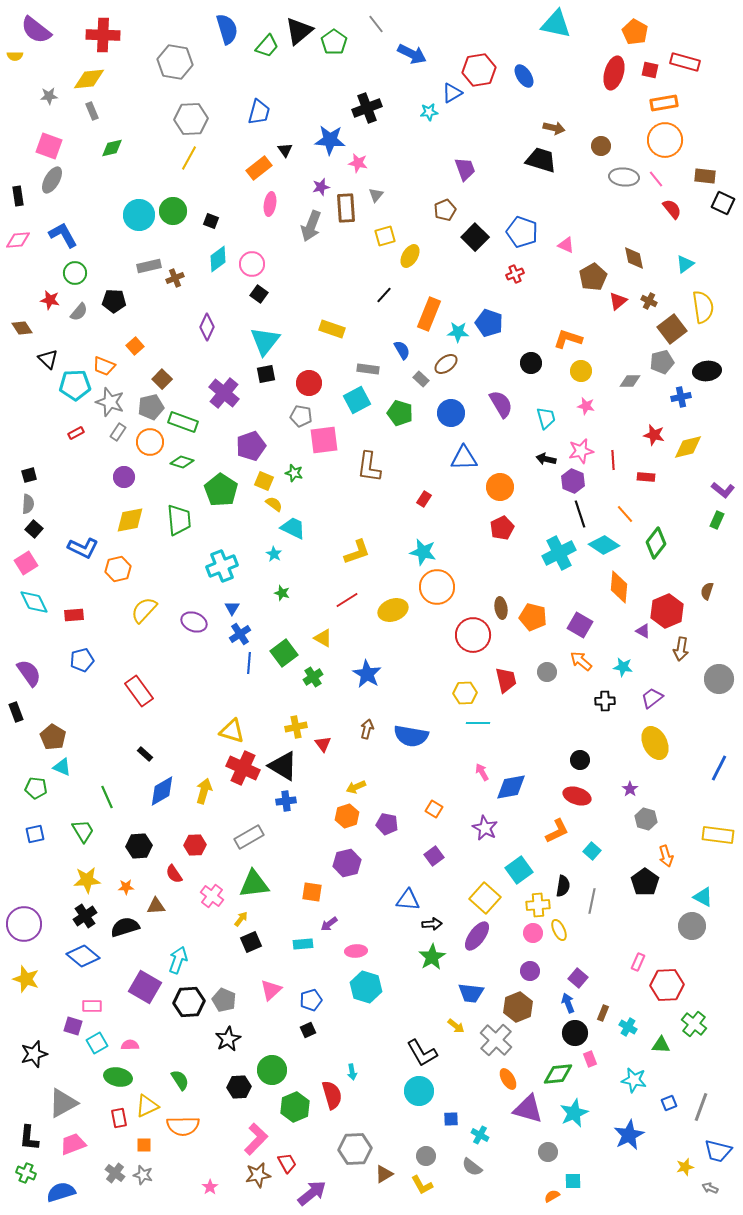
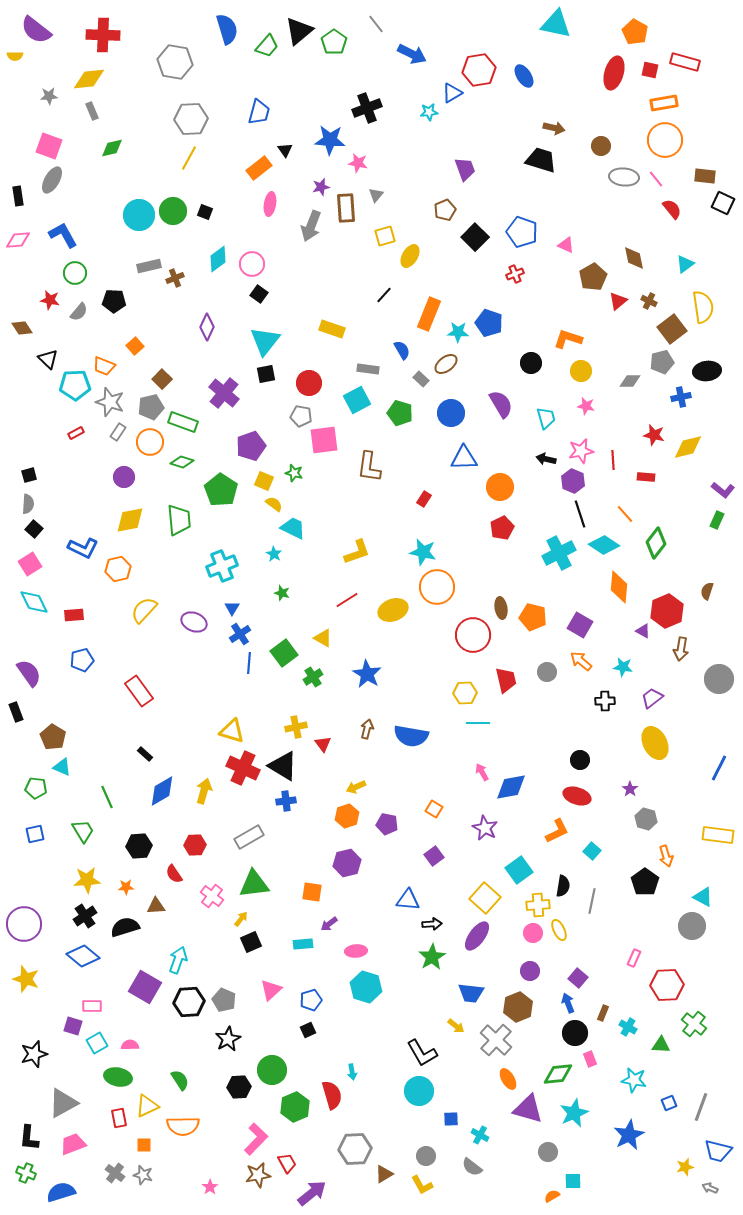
black square at (211, 221): moved 6 px left, 9 px up
pink square at (26, 563): moved 4 px right, 1 px down
pink rectangle at (638, 962): moved 4 px left, 4 px up
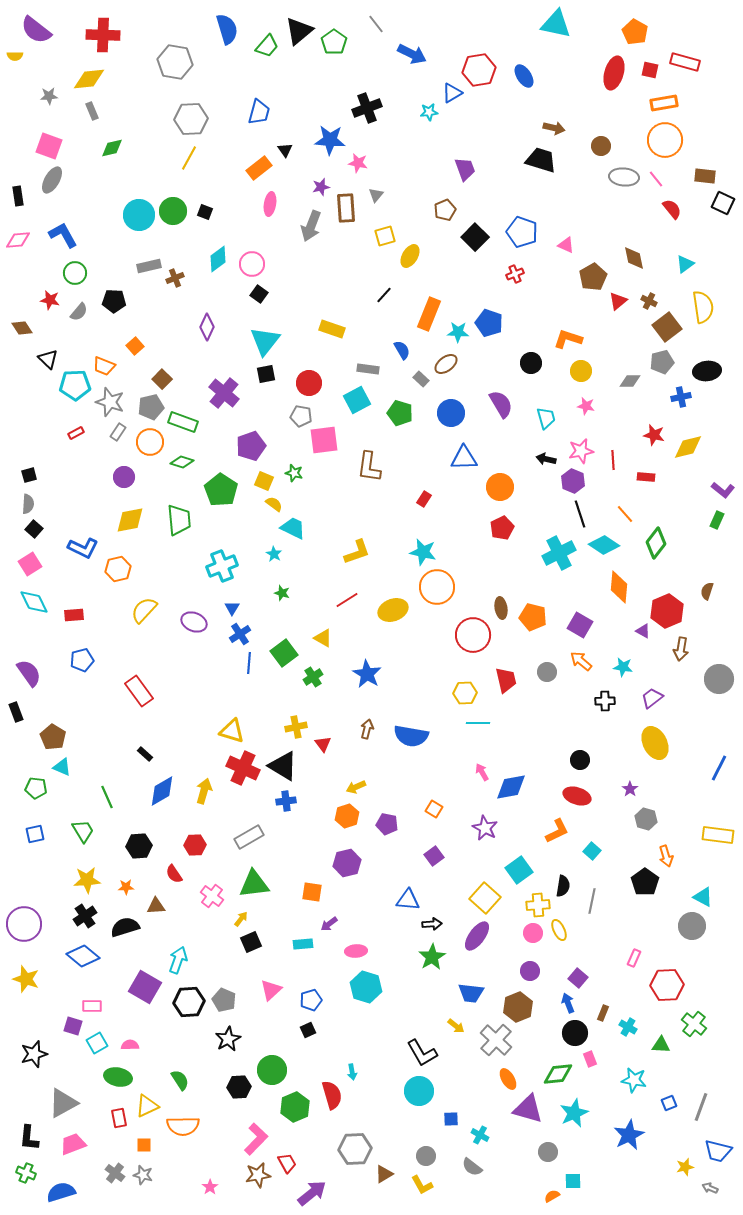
brown square at (672, 329): moved 5 px left, 2 px up
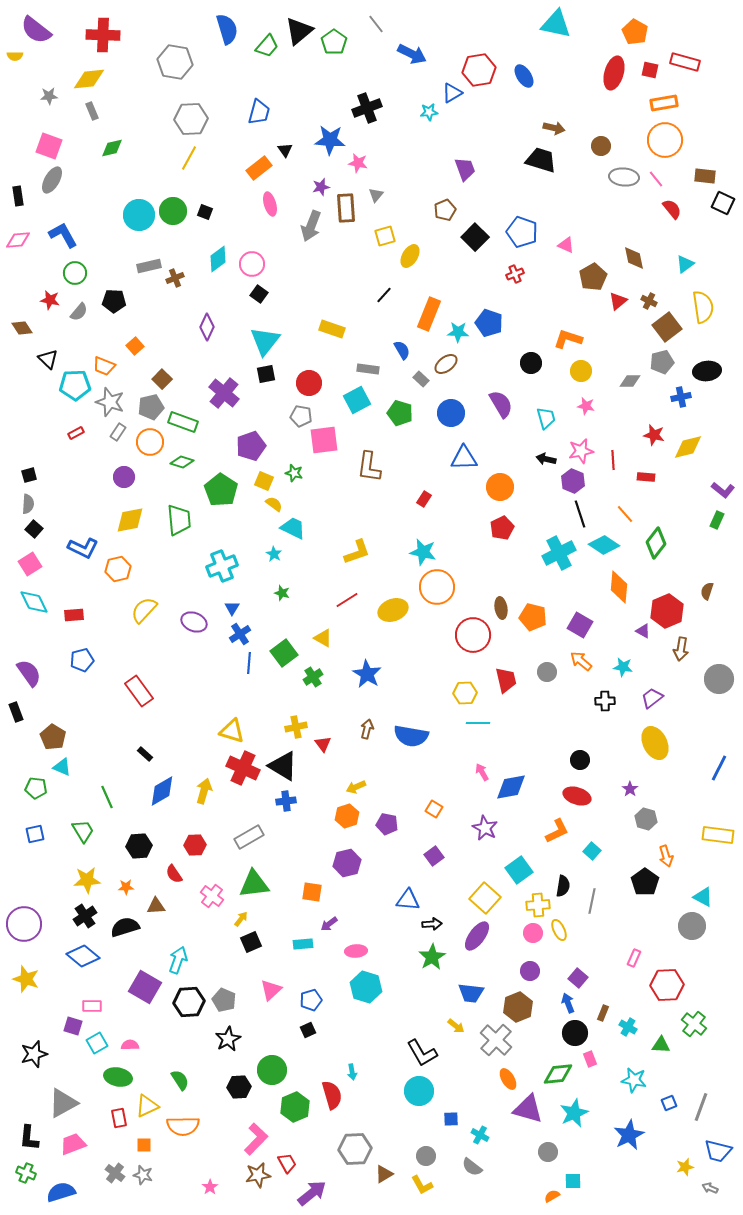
pink ellipse at (270, 204): rotated 25 degrees counterclockwise
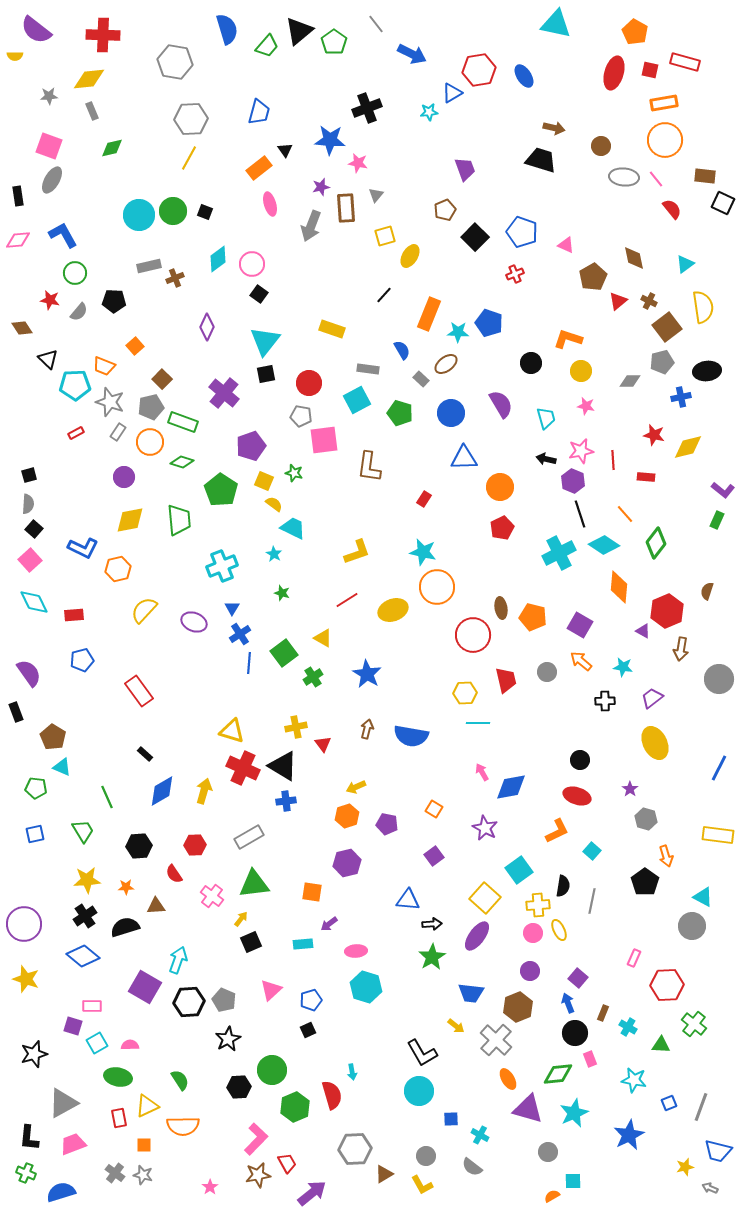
pink square at (30, 564): moved 4 px up; rotated 10 degrees counterclockwise
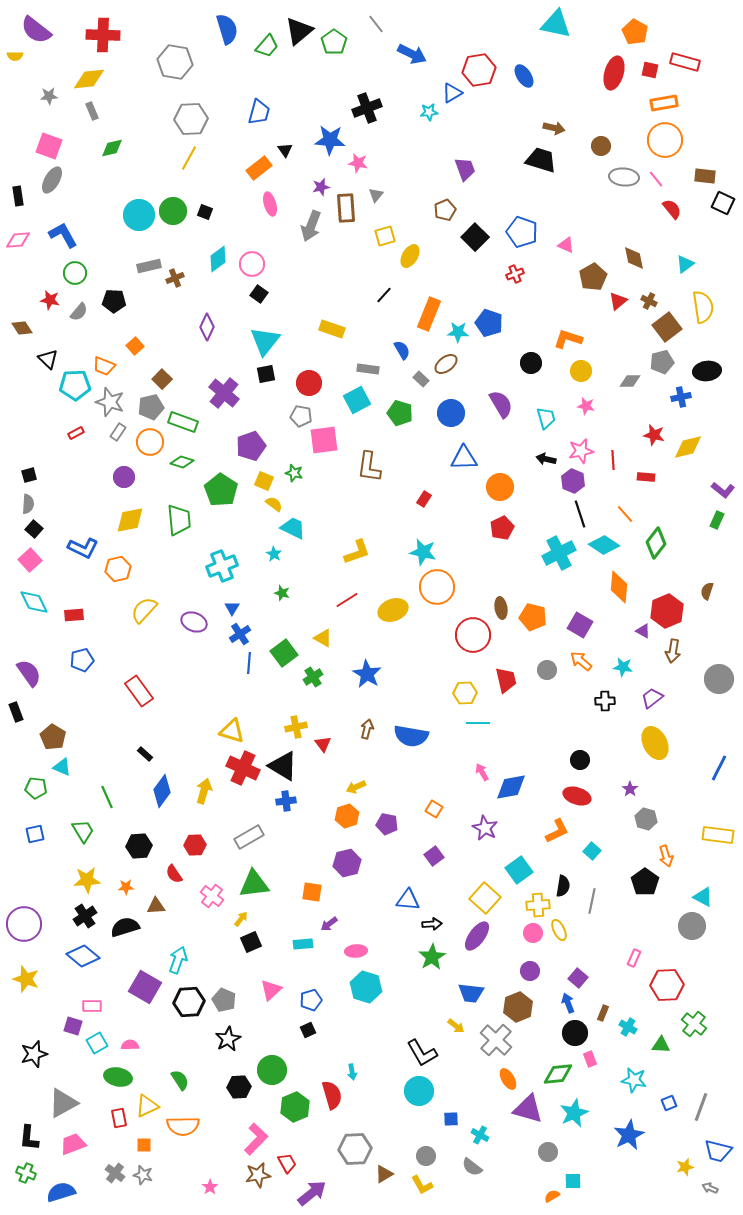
brown arrow at (681, 649): moved 8 px left, 2 px down
gray circle at (547, 672): moved 2 px up
blue diamond at (162, 791): rotated 24 degrees counterclockwise
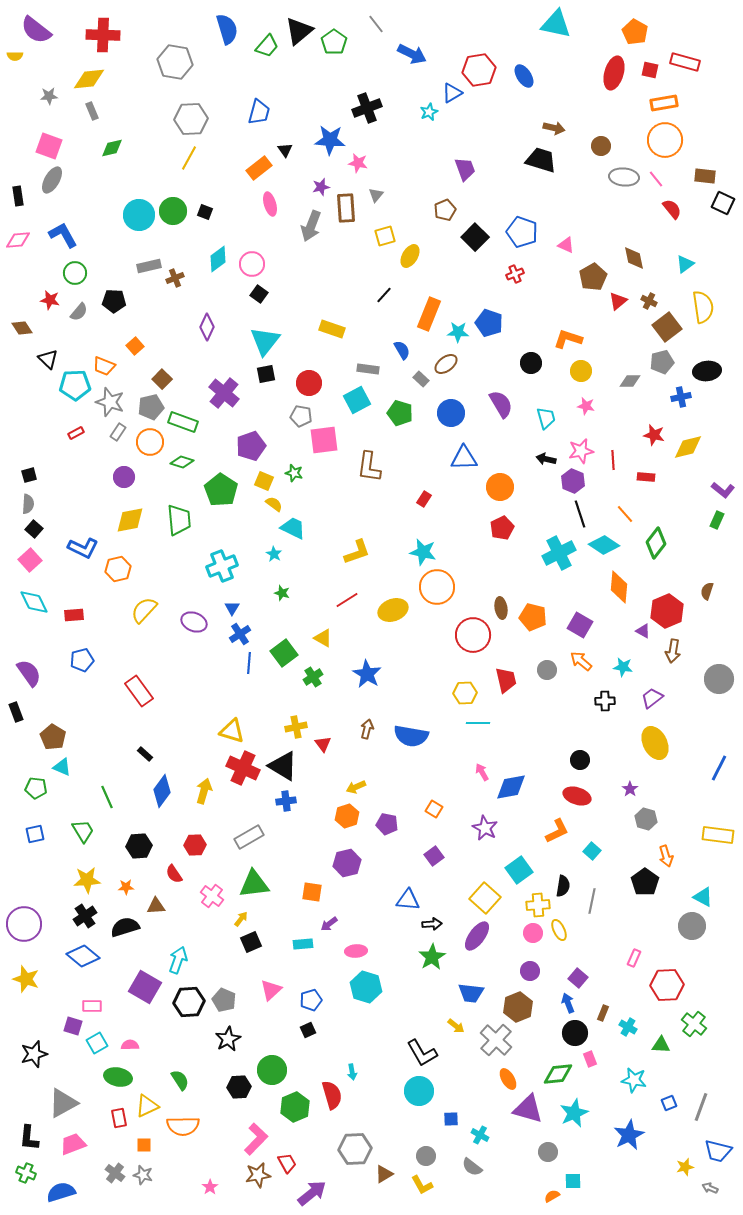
cyan star at (429, 112): rotated 18 degrees counterclockwise
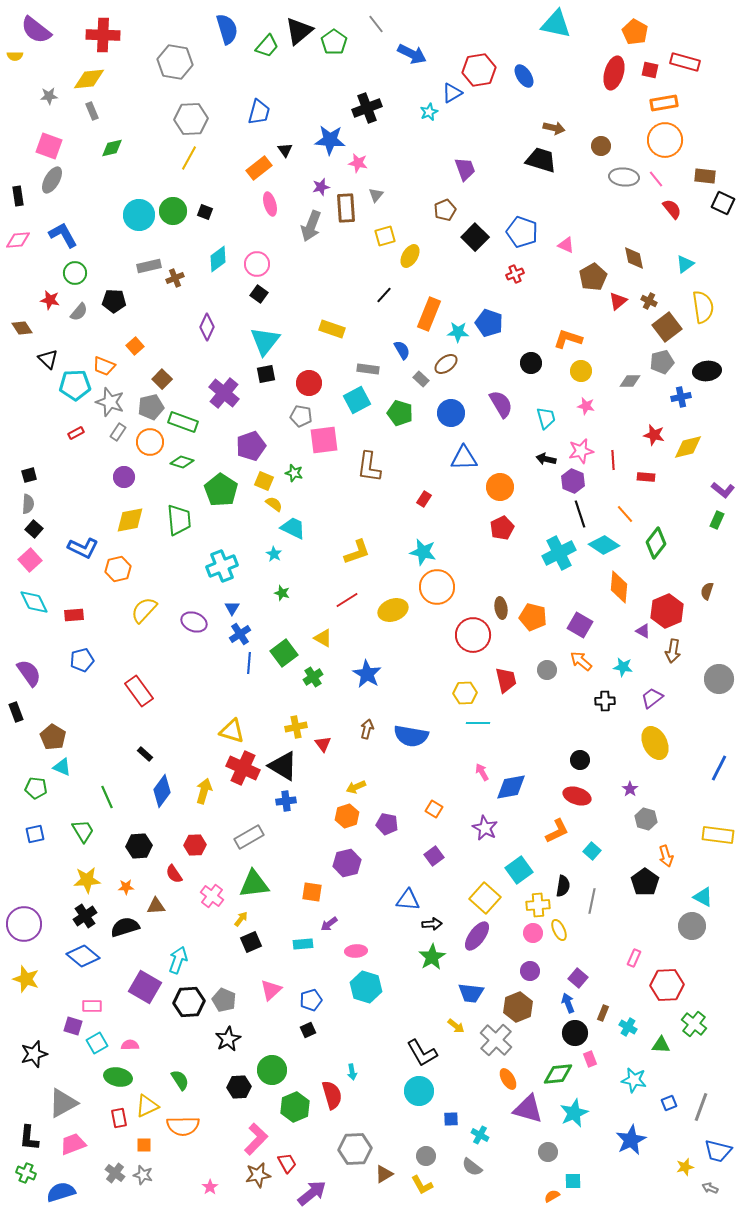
pink circle at (252, 264): moved 5 px right
blue star at (629, 1135): moved 2 px right, 5 px down
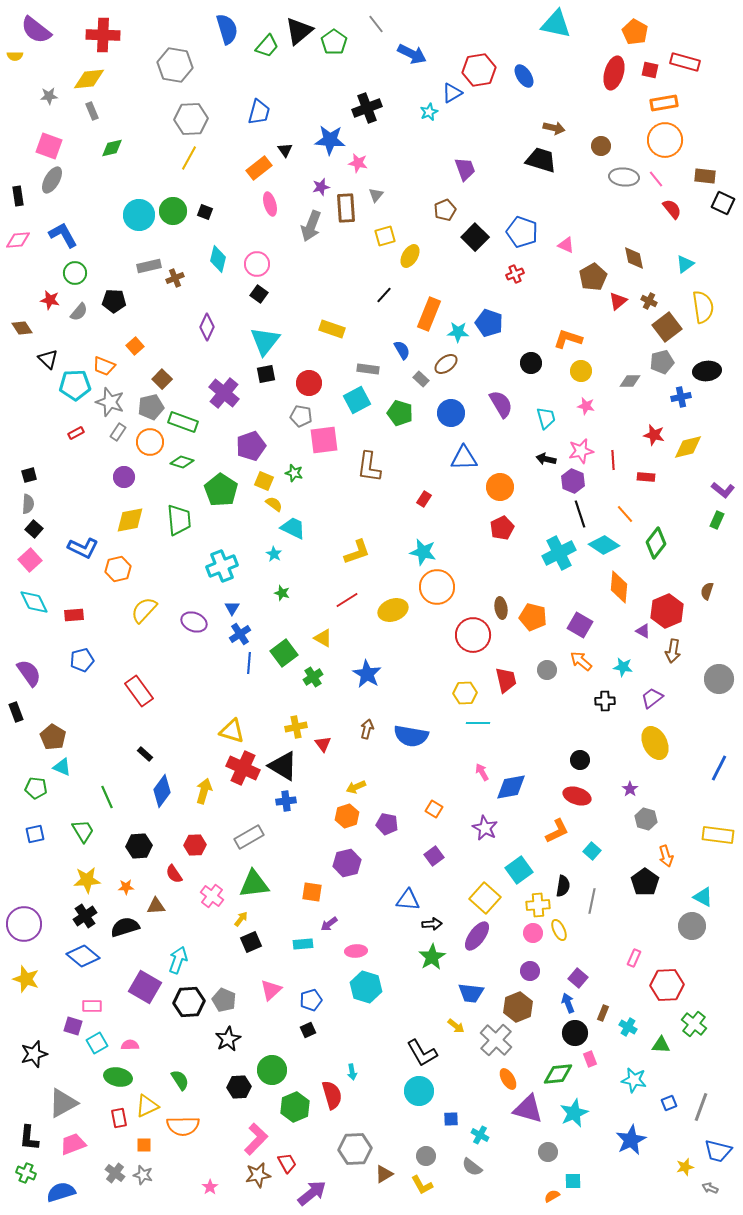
gray hexagon at (175, 62): moved 3 px down
cyan diamond at (218, 259): rotated 40 degrees counterclockwise
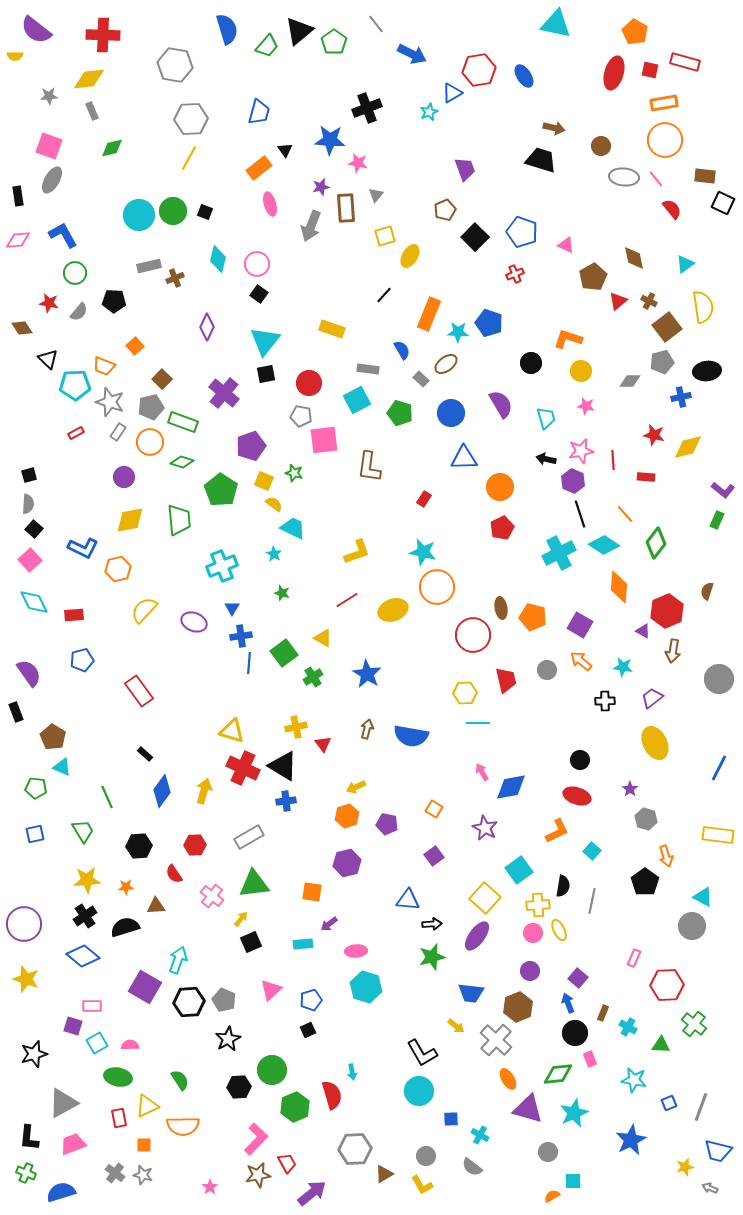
red star at (50, 300): moved 1 px left, 3 px down
blue cross at (240, 634): moved 1 px right, 2 px down; rotated 25 degrees clockwise
green star at (432, 957): rotated 16 degrees clockwise
